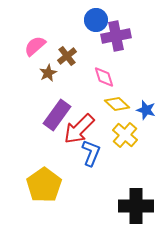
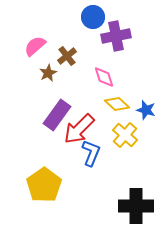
blue circle: moved 3 px left, 3 px up
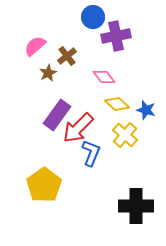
pink diamond: rotated 20 degrees counterclockwise
red arrow: moved 1 px left, 1 px up
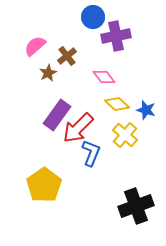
black cross: rotated 20 degrees counterclockwise
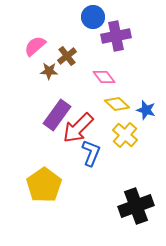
brown star: moved 1 px right, 2 px up; rotated 30 degrees clockwise
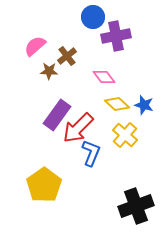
blue star: moved 2 px left, 5 px up
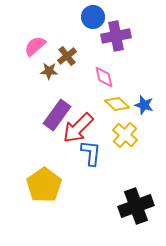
pink diamond: rotated 25 degrees clockwise
blue L-shape: rotated 16 degrees counterclockwise
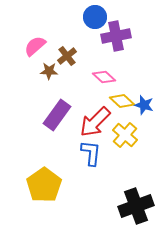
blue circle: moved 2 px right
pink diamond: rotated 35 degrees counterclockwise
yellow diamond: moved 5 px right, 3 px up
red arrow: moved 17 px right, 6 px up
